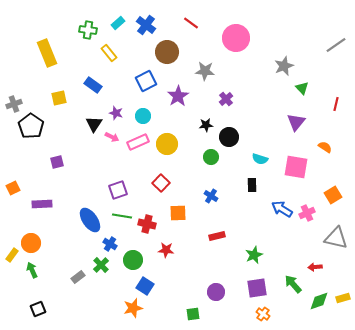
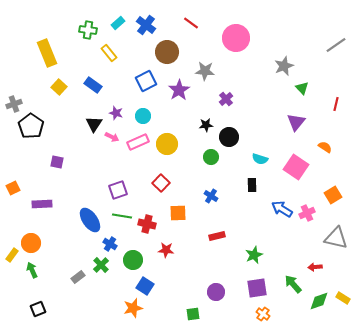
purple star at (178, 96): moved 1 px right, 6 px up
yellow square at (59, 98): moved 11 px up; rotated 35 degrees counterclockwise
purple square at (57, 162): rotated 24 degrees clockwise
pink square at (296, 167): rotated 25 degrees clockwise
yellow rectangle at (343, 298): rotated 48 degrees clockwise
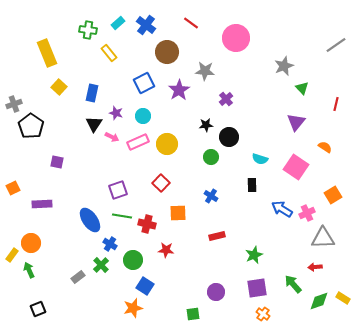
blue square at (146, 81): moved 2 px left, 2 px down
blue rectangle at (93, 85): moved 1 px left, 8 px down; rotated 66 degrees clockwise
gray triangle at (336, 238): moved 13 px left; rotated 15 degrees counterclockwise
green arrow at (32, 270): moved 3 px left
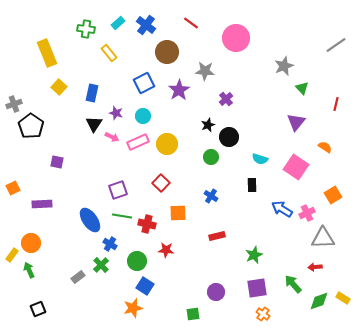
green cross at (88, 30): moved 2 px left, 1 px up
black star at (206, 125): moved 2 px right; rotated 16 degrees counterclockwise
green circle at (133, 260): moved 4 px right, 1 px down
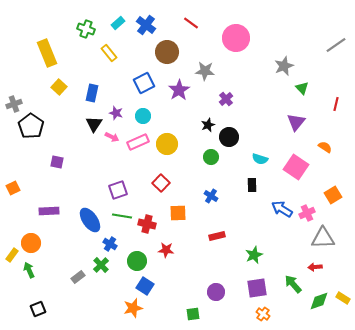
green cross at (86, 29): rotated 12 degrees clockwise
purple rectangle at (42, 204): moved 7 px right, 7 px down
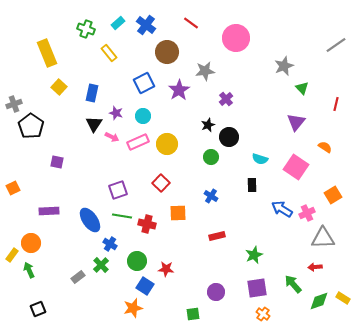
gray star at (205, 71): rotated 12 degrees counterclockwise
red star at (166, 250): moved 19 px down
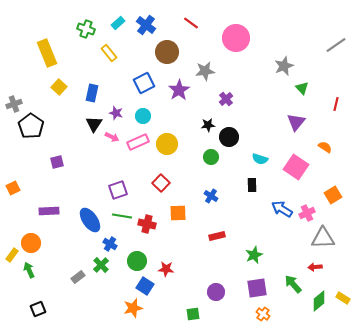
black star at (208, 125): rotated 16 degrees clockwise
purple square at (57, 162): rotated 24 degrees counterclockwise
green diamond at (319, 301): rotated 20 degrees counterclockwise
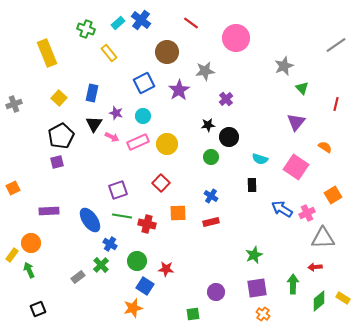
blue cross at (146, 25): moved 5 px left, 5 px up
yellow square at (59, 87): moved 11 px down
black pentagon at (31, 126): moved 30 px right, 10 px down; rotated 10 degrees clockwise
red rectangle at (217, 236): moved 6 px left, 14 px up
green arrow at (293, 284): rotated 42 degrees clockwise
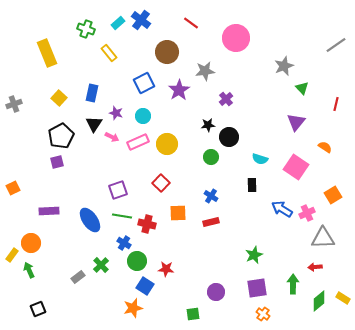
blue cross at (110, 244): moved 14 px right, 1 px up
